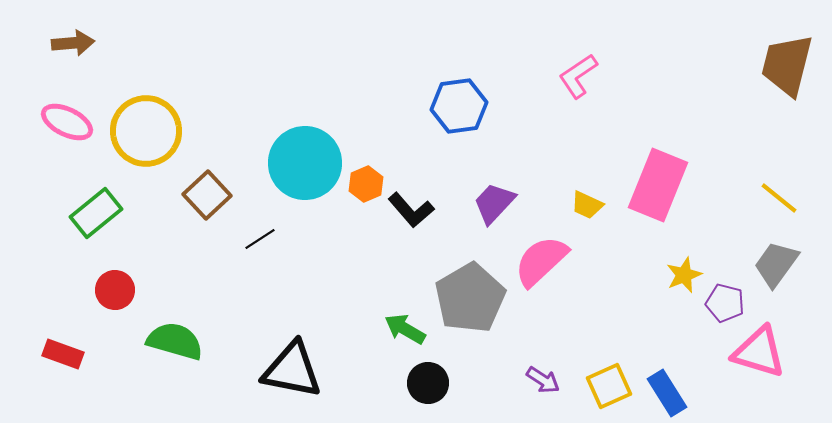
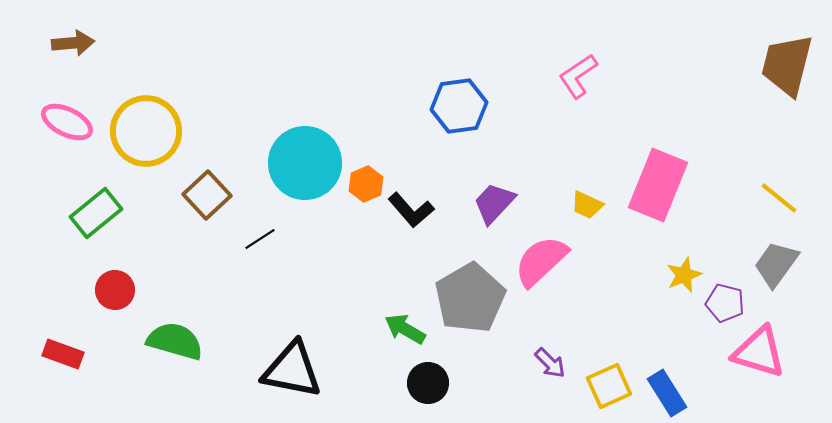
purple arrow: moved 7 px right, 17 px up; rotated 12 degrees clockwise
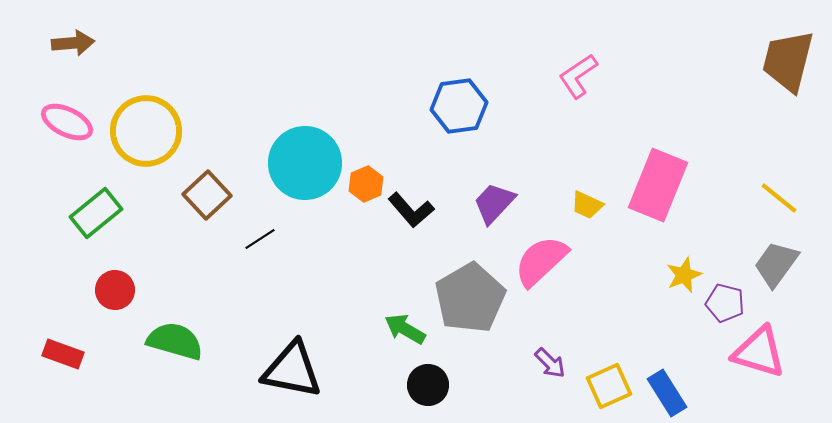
brown trapezoid: moved 1 px right, 4 px up
black circle: moved 2 px down
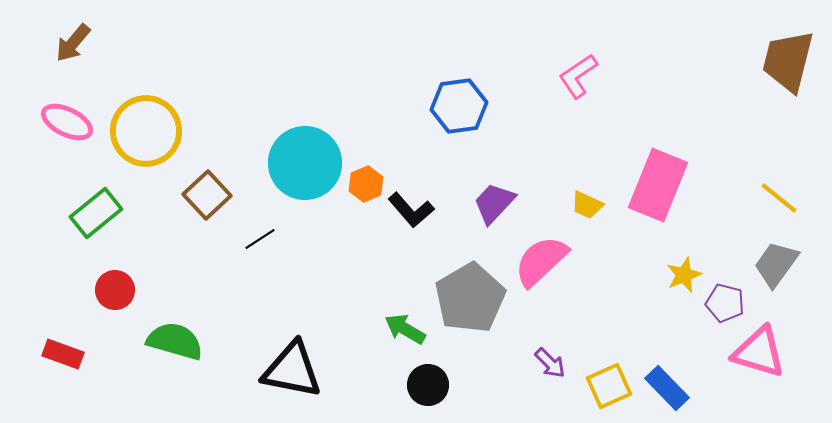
brown arrow: rotated 135 degrees clockwise
blue rectangle: moved 5 px up; rotated 12 degrees counterclockwise
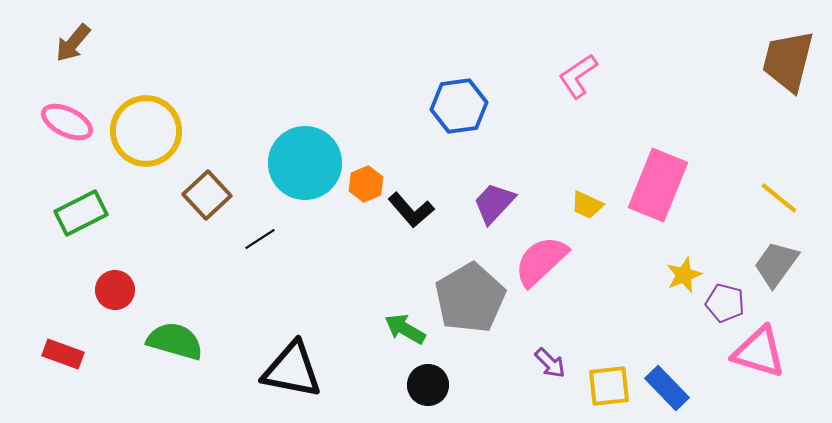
green rectangle: moved 15 px left; rotated 12 degrees clockwise
yellow square: rotated 18 degrees clockwise
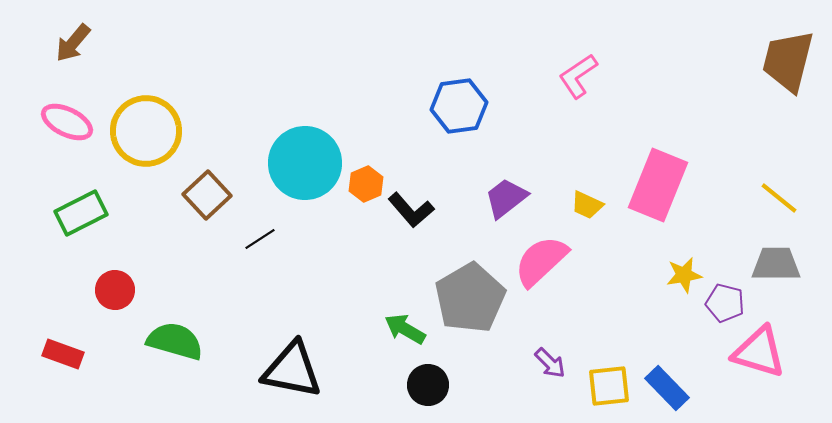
purple trapezoid: moved 12 px right, 5 px up; rotated 9 degrees clockwise
gray trapezoid: rotated 54 degrees clockwise
yellow star: rotated 12 degrees clockwise
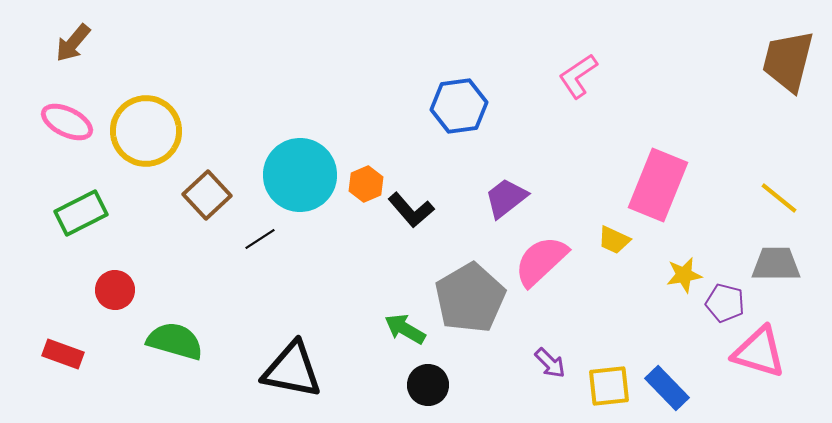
cyan circle: moved 5 px left, 12 px down
yellow trapezoid: moved 27 px right, 35 px down
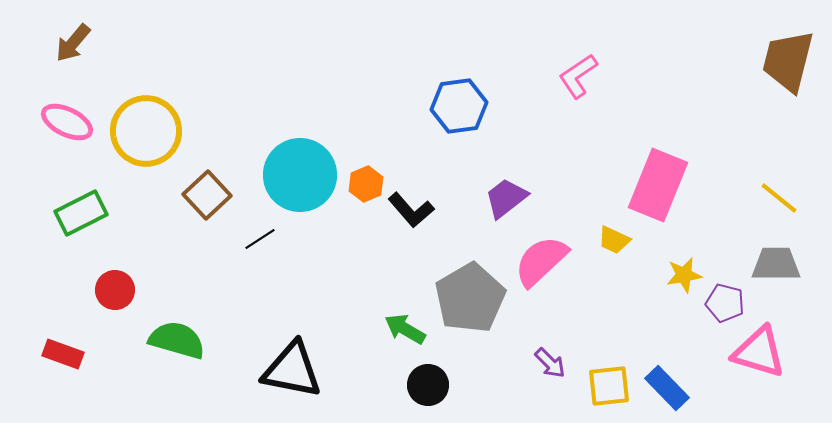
green semicircle: moved 2 px right, 1 px up
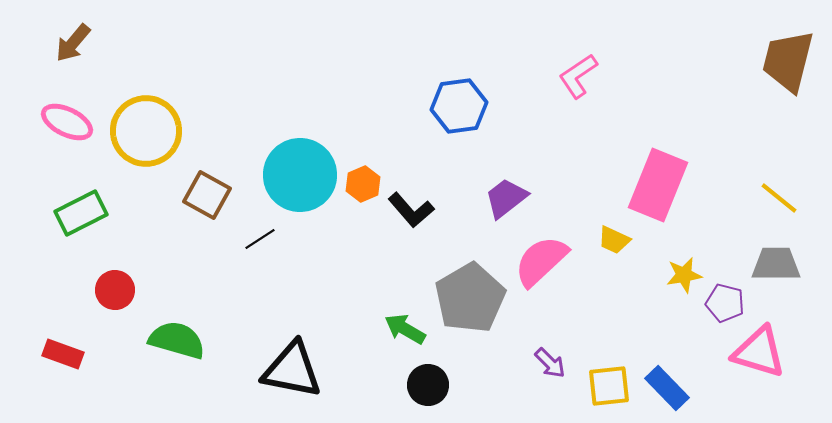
orange hexagon: moved 3 px left
brown square: rotated 18 degrees counterclockwise
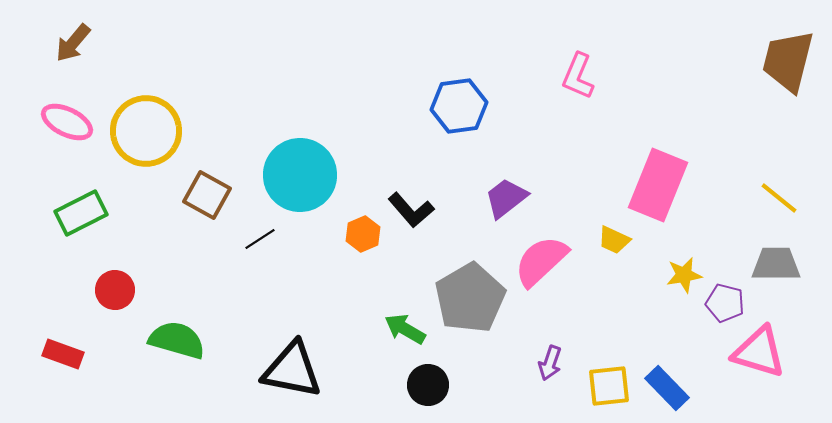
pink L-shape: rotated 33 degrees counterclockwise
orange hexagon: moved 50 px down
purple arrow: rotated 64 degrees clockwise
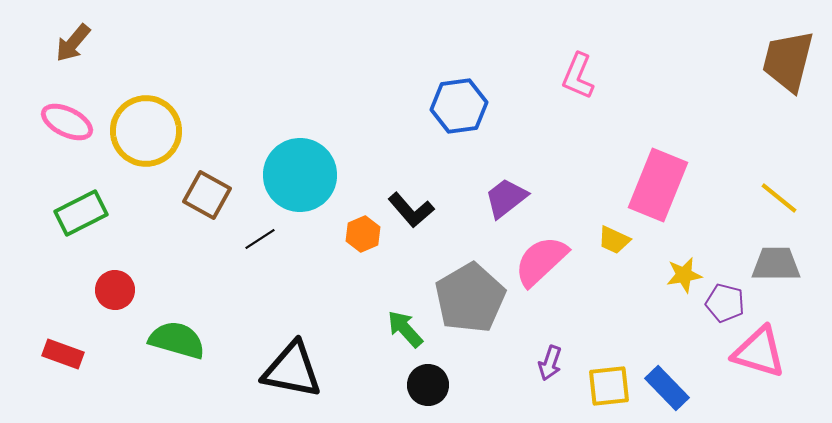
green arrow: rotated 18 degrees clockwise
